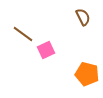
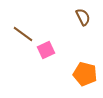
orange pentagon: moved 2 px left
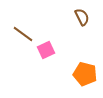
brown semicircle: moved 1 px left
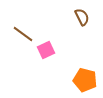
orange pentagon: moved 6 px down
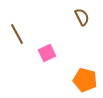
brown line: moved 6 px left; rotated 25 degrees clockwise
pink square: moved 1 px right, 3 px down
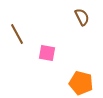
pink square: rotated 36 degrees clockwise
orange pentagon: moved 4 px left, 3 px down
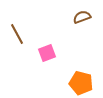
brown semicircle: rotated 84 degrees counterclockwise
pink square: rotated 30 degrees counterclockwise
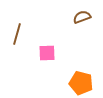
brown line: rotated 45 degrees clockwise
pink square: rotated 18 degrees clockwise
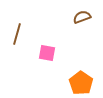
pink square: rotated 12 degrees clockwise
orange pentagon: rotated 20 degrees clockwise
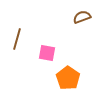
brown line: moved 5 px down
orange pentagon: moved 13 px left, 5 px up
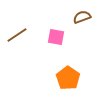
brown line: moved 4 px up; rotated 40 degrees clockwise
pink square: moved 9 px right, 16 px up
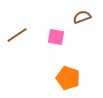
orange pentagon: rotated 15 degrees counterclockwise
